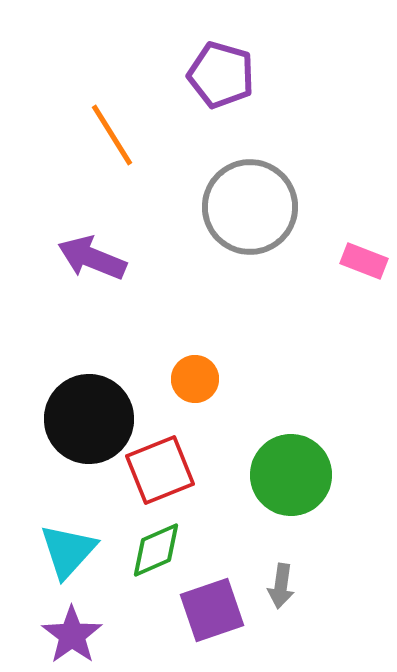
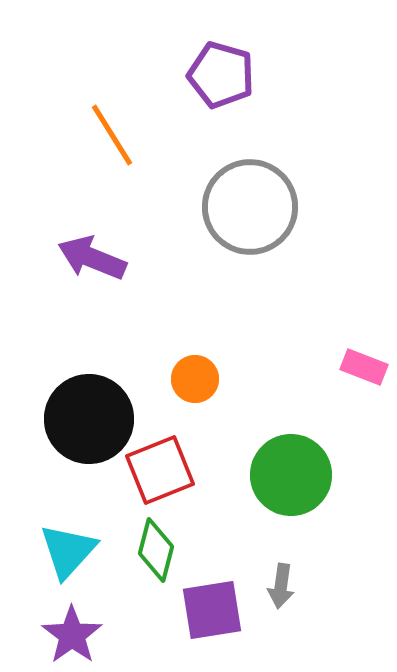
pink rectangle: moved 106 px down
green diamond: rotated 52 degrees counterclockwise
purple square: rotated 10 degrees clockwise
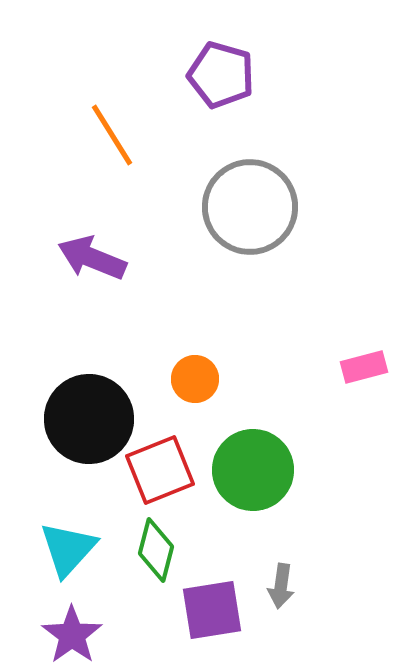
pink rectangle: rotated 36 degrees counterclockwise
green circle: moved 38 px left, 5 px up
cyan triangle: moved 2 px up
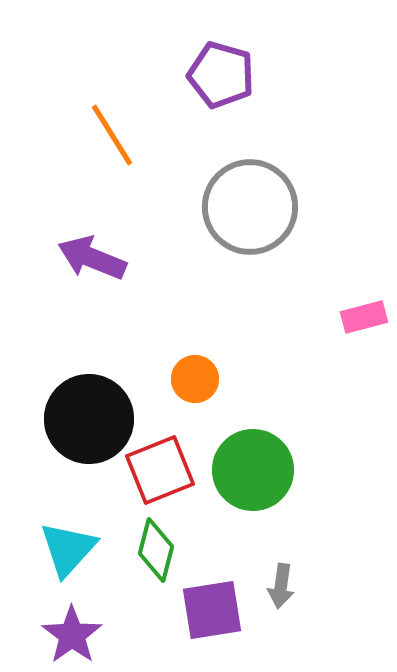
pink rectangle: moved 50 px up
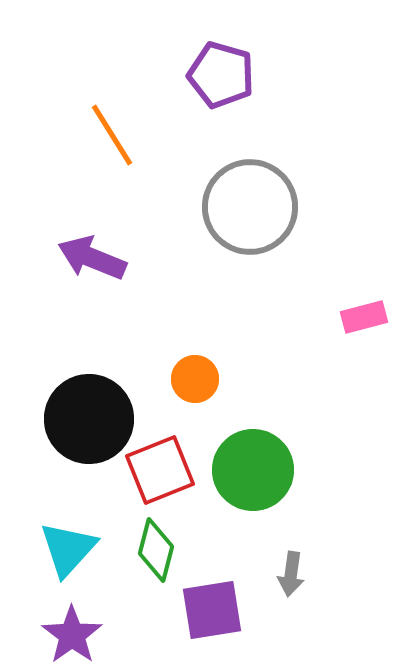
gray arrow: moved 10 px right, 12 px up
